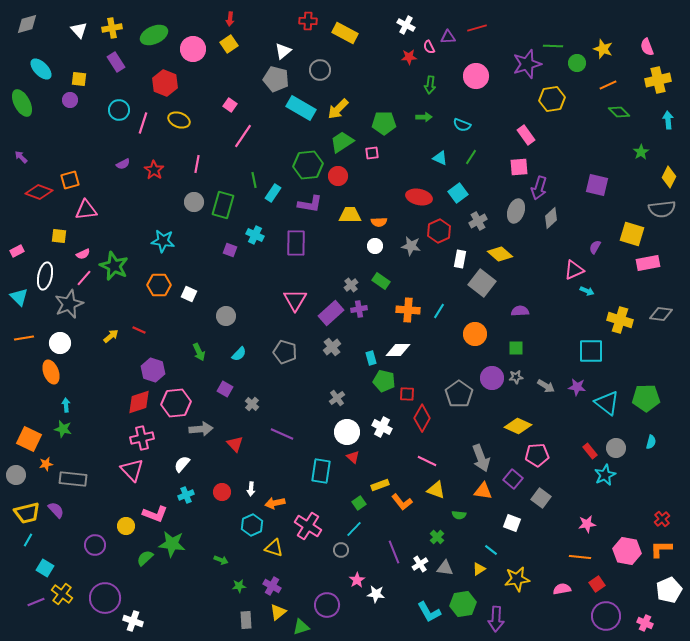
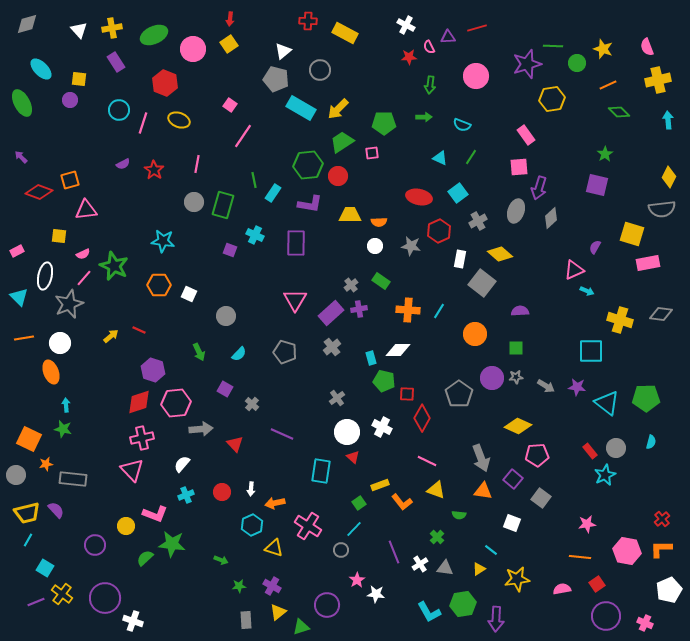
green star at (641, 152): moved 36 px left, 2 px down
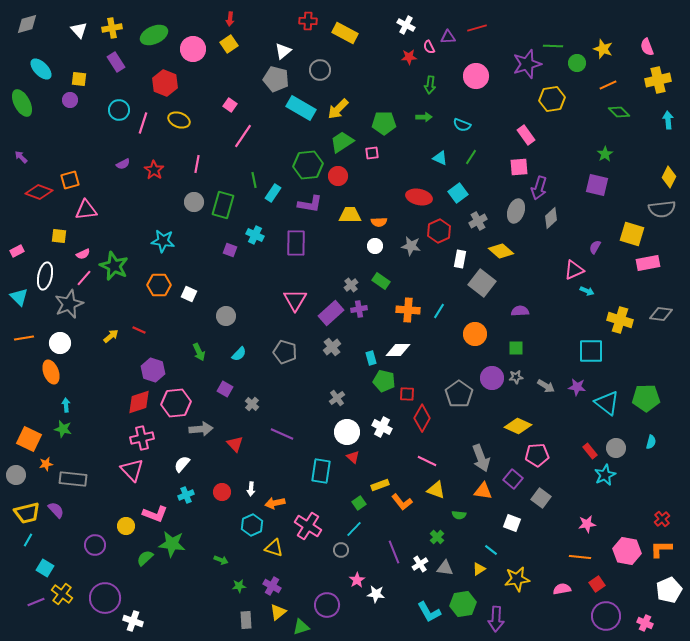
yellow diamond at (500, 254): moved 1 px right, 3 px up
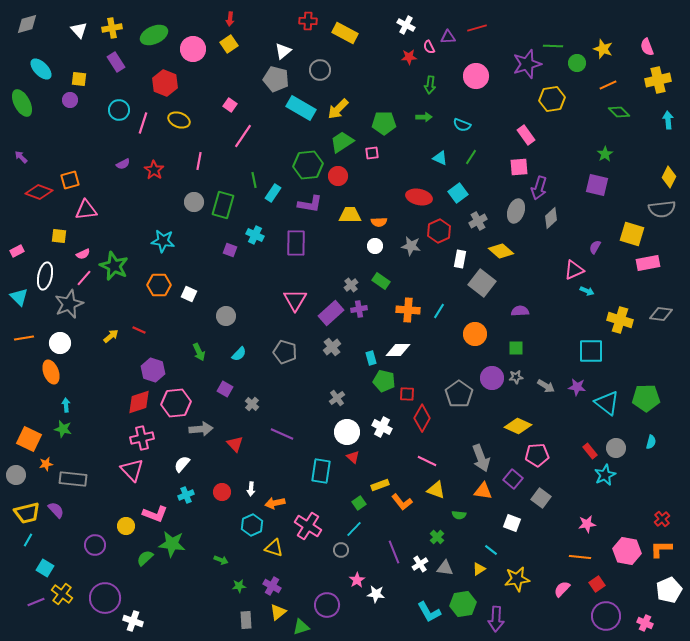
pink line at (197, 164): moved 2 px right, 3 px up
pink semicircle at (562, 589): rotated 36 degrees counterclockwise
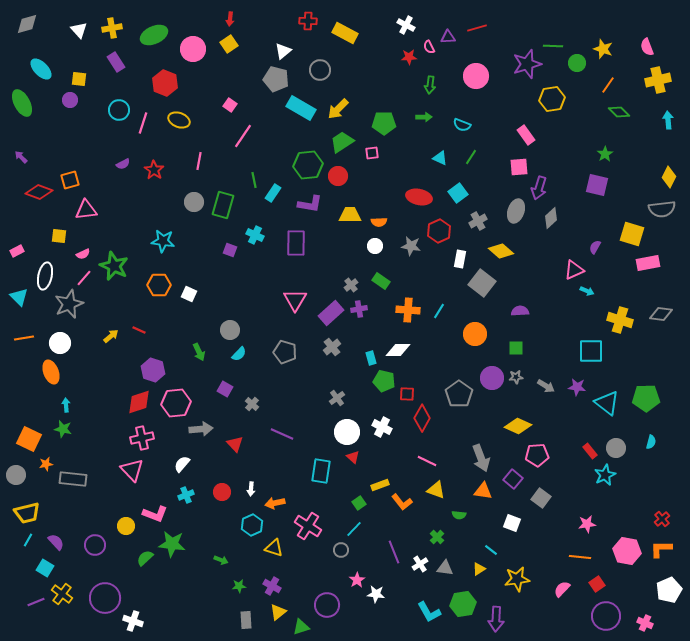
orange line at (608, 85): rotated 30 degrees counterclockwise
gray circle at (226, 316): moved 4 px right, 14 px down
purple semicircle at (56, 510): moved 32 px down
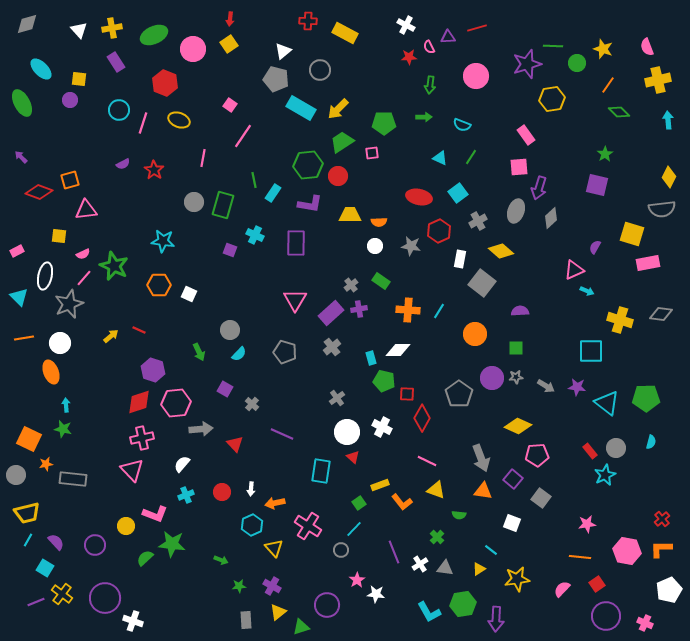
pink line at (199, 161): moved 4 px right, 3 px up
yellow triangle at (274, 548): rotated 30 degrees clockwise
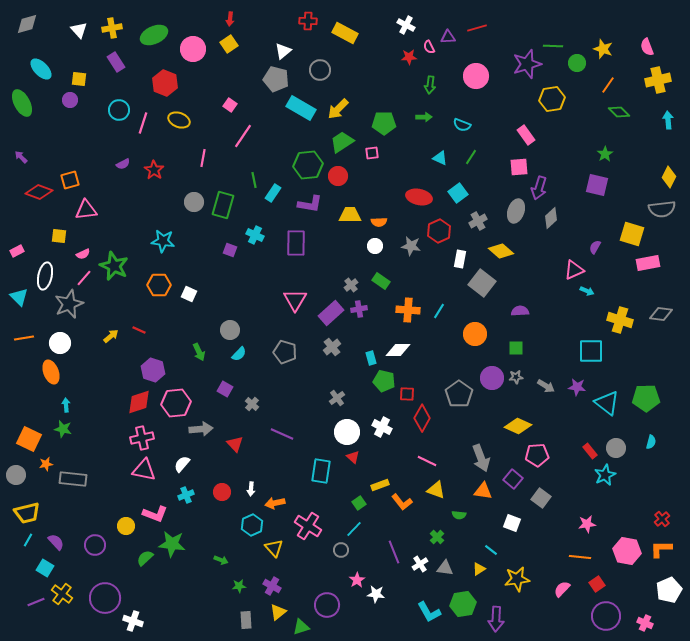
pink triangle at (132, 470): moved 12 px right; rotated 35 degrees counterclockwise
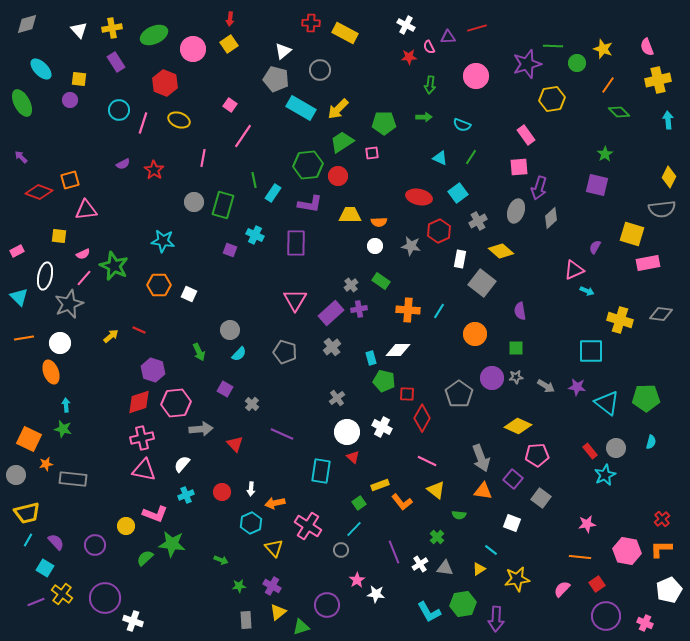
red cross at (308, 21): moved 3 px right, 2 px down
purple semicircle at (520, 311): rotated 96 degrees counterclockwise
yellow triangle at (436, 490): rotated 18 degrees clockwise
cyan hexagon at (252, 525): moved 1 px left, 2 px up
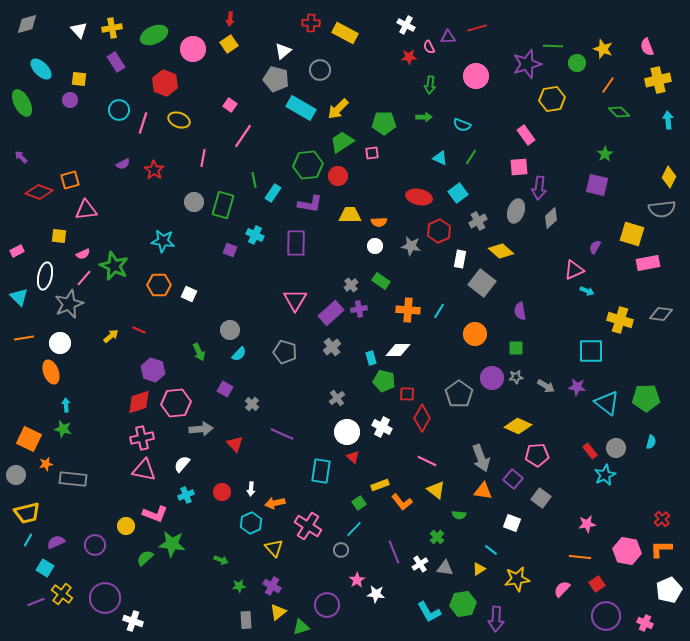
purple arrow at (539, 188): rotated 10 degrees counterclockwise
purple semicircle at (56, 542): rotated 72 degrees counterclockwise
